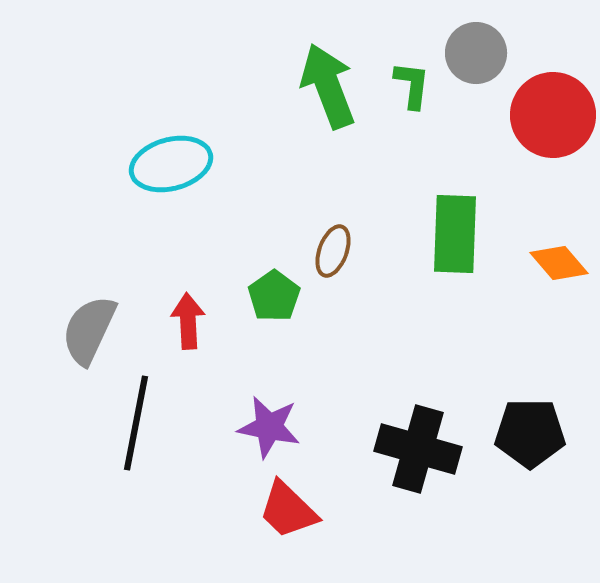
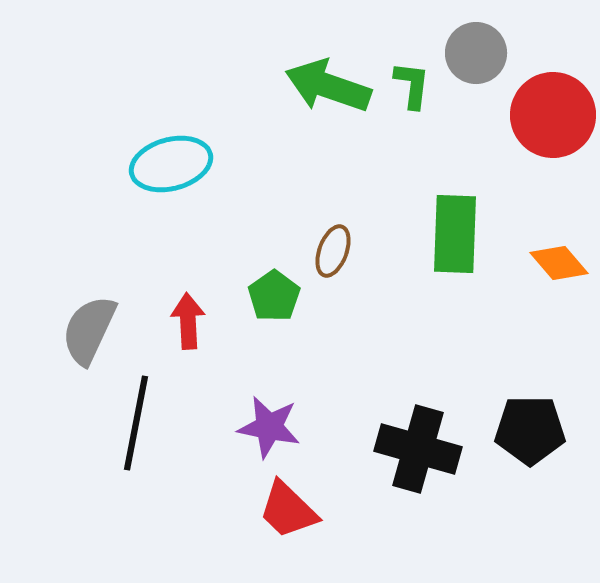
green arrow: rotated 50 degrees counterclockwise
black pentagon: moved 3 px up
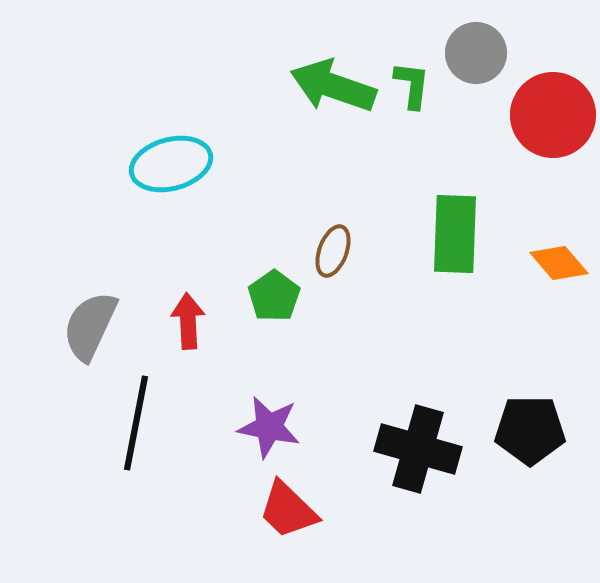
green arrow: moved 5 px right
gray semicircle: moved 1 px right, 4 px up
